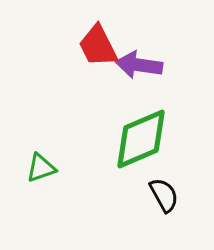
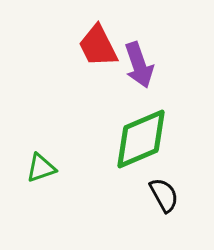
purple arrow: rotated 117 degrees counterclockwise
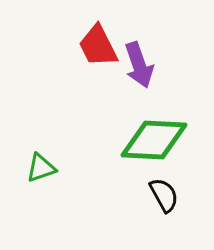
green diamond: moved 13 px right, 1 px down; rotated 26 degrees clockwise
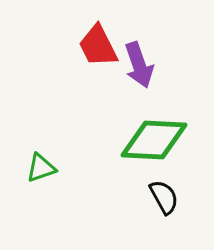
black semicircle: moved 2 px down
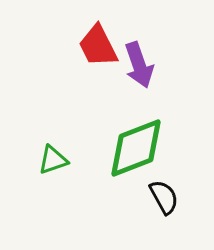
green diamond: moved 18 px left, 8 px down; rotated 24 degrees counterclockwise
green triangle: moved 12 px right, 8 px up
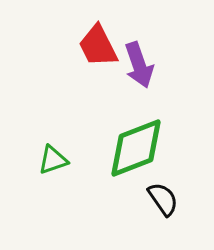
black semicircle: moved 1 px left, 2 px down; rotated 6 degrees counterclockwise
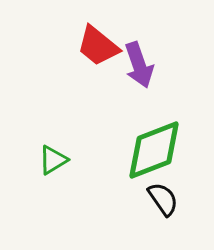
red trapezoid: rotated 24 degrees counterclockwise
green diamond: moved 18 px right, 2 px down
green triangle: rotated 12 degrees counterclockwise
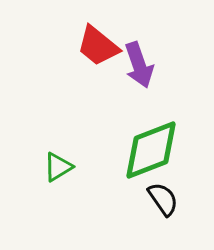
green diamond: moved 3 px left
green triangle: moved 5 px right, 7 px down
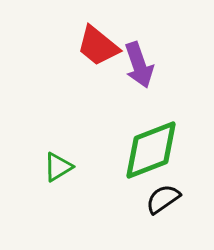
black semicircle: rotated 90 degrees counterclockwise
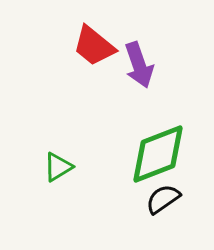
red trapezoid: moved 4 px left
green diamond: moved 7 px right, 4 px down
